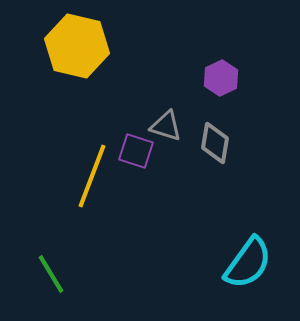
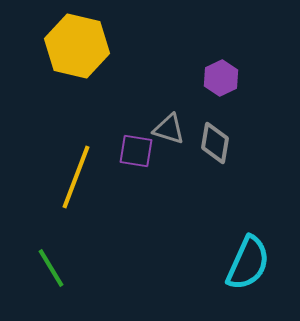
gray triangle: moved 3 px right, 3 px down
purple square: rotated 9 degrees counterclockwise
yellow line: moved 16 px left, 1 px down
cyan semicircle: rotated 12 degrees counterclockwise
green line: moved 6 px up
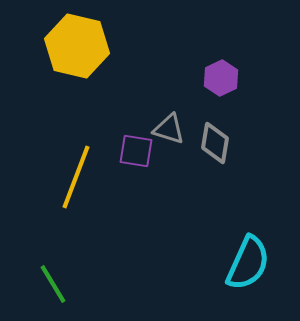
green line: moved 2 px right, 16 px down
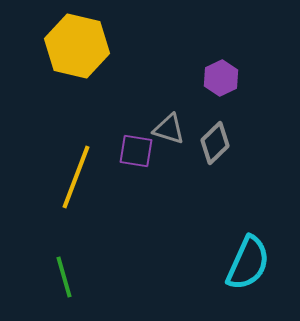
gray diamond: rotated 36 degrees clockwise
green line: moved 11 px right, 7 px up; rotated 15 degrees clockwise
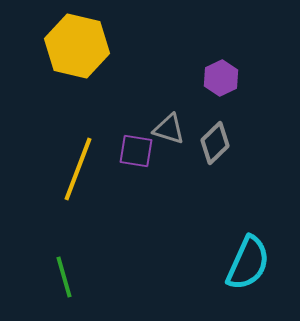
yellow line: moved 2 px right, 8 px up
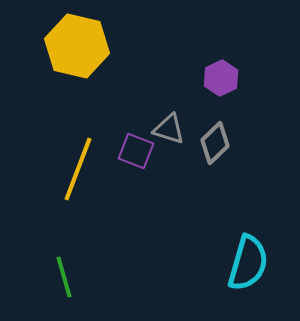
purple square: rotated 12 degrees clockwise
cyan semicircle: rotated 8 degrees counterclockwise
